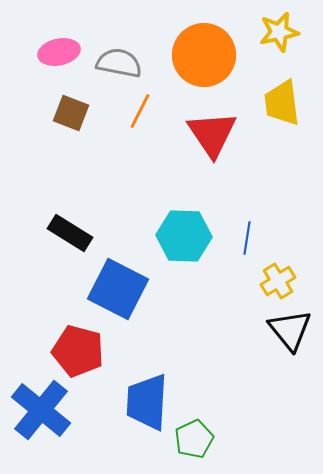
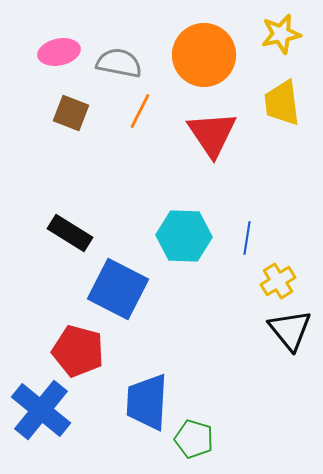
yellow star: moved 2 px right, 2 px down
green pentagon: rotated 30 degrees counterclockwise
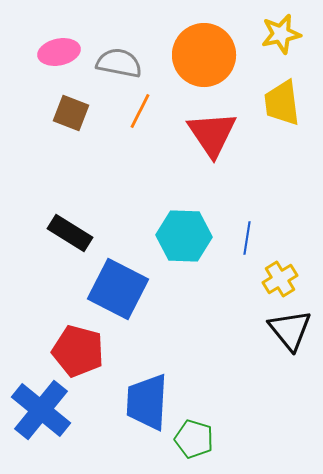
yellow cross: moved 2 px right, 2 px up
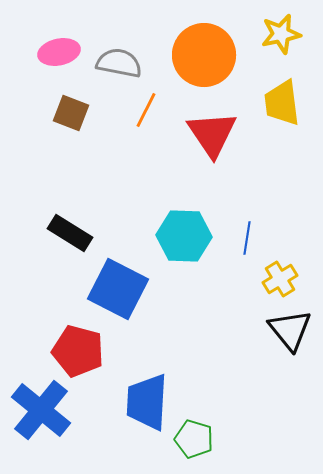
orange line: moved 6 px right, 1 px up
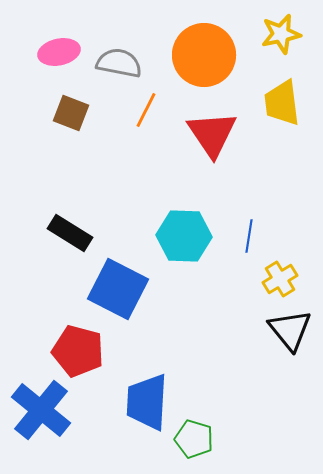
blue line: moved 2 px right, 2 px up
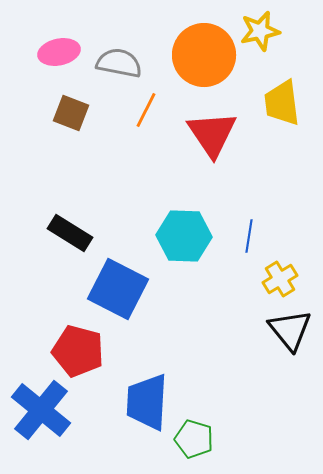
yellow star: moved 21 px left, 3 px up
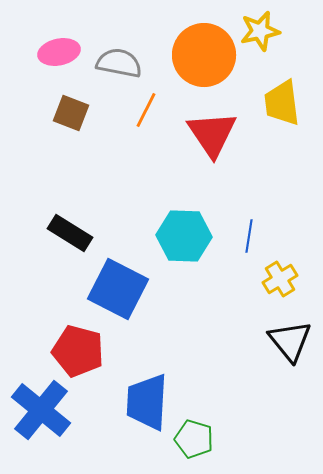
black triangle: moved 11 px down
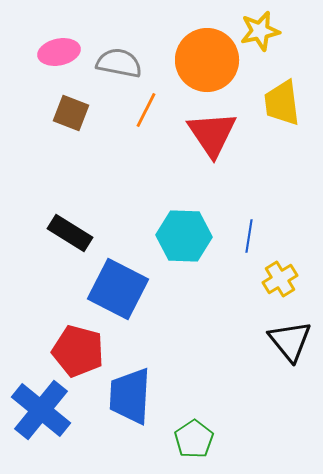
orange circle: moved 3 px right, 5 px down
blue trapezoid: moved 17 px left, 6 px up
green pentagon: rotated 21 degrees clockwise
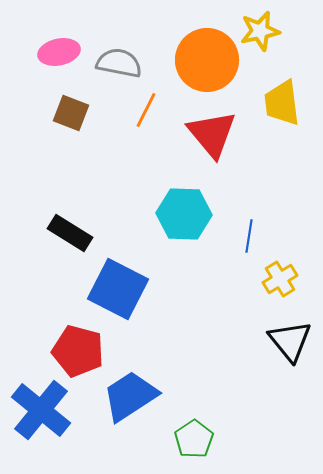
red triangle: rotated 6 degrees counterclockwise
cyan hexagon: moved 22 px up
blue trapezoid: rotated 54 degrees clockwise
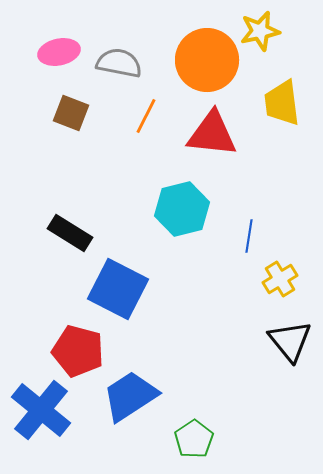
orange line: moved 6 px down
red triangle: rotated 44 degrees counterclockwise
cyan hexagon: moved 2 px left, 5 px up; rotated 16 degrees counterclockwise
